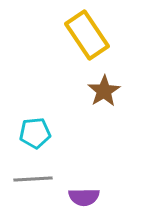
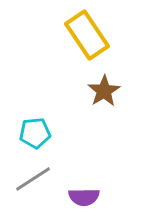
gray line: rotated 30 degrees counterclockwise
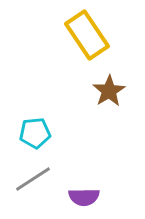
brown star: moved 5 px right
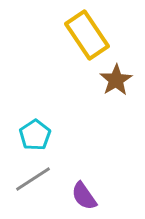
brown star: moved 7 px right, 11 px up
cyan pentagon: moved 2 px down; rotated 28 degrees counterclockwise
purple semicircle: moved 1 px up; rotated 56 degrees clockwise
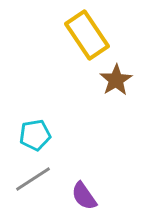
cyan pentagon: rotated 24 degrees clockwise
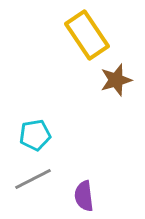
brown star: rotated 16 degrees clockwise
gray line: rotated 6 degrees clockwise
purple semicircle: rotated 28 degrees clockwise
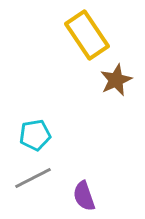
brown star: rotated 8 degrees counterclockwise
gray line: moved 1 px up
purple semicircle: rotated 12 degrees counterclockwise
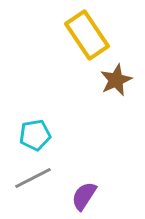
purple semicircle: rotated 52 degrees clockwise
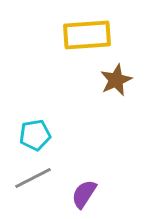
yellow rectangle: rotated 60 degrees counterclockwise
purple semicircle: moved 2 px up
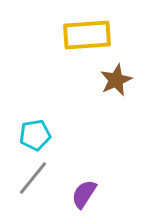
gray line: rotated 24 degrees counterclockwise
